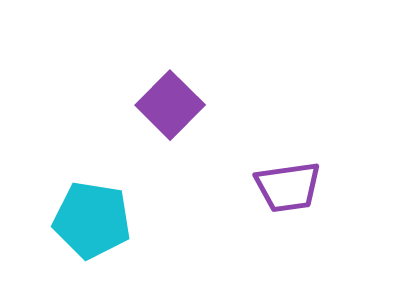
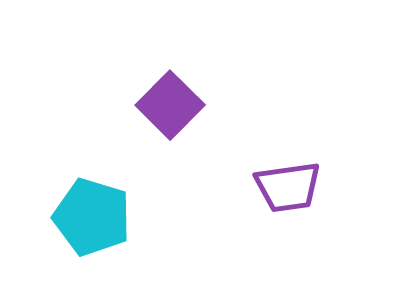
cyan pentagon: moved 3 px up; rotated 8 degrees clockwise
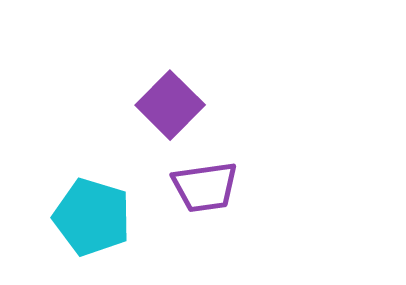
purple trapezoid: moved 83 px left
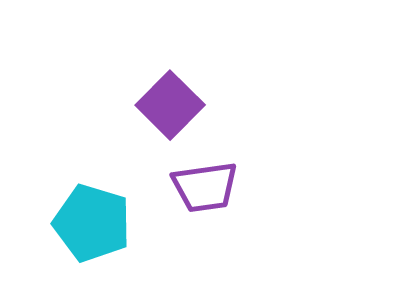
cyan pentagon: moved 6 px down
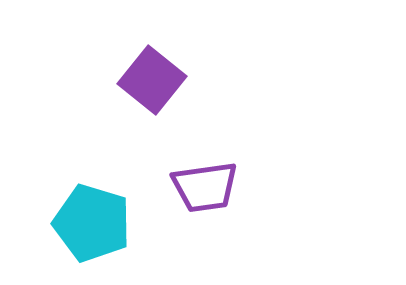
purple square: moved 18 px left, 25 px up; rotated 6 degrees counterclockwise
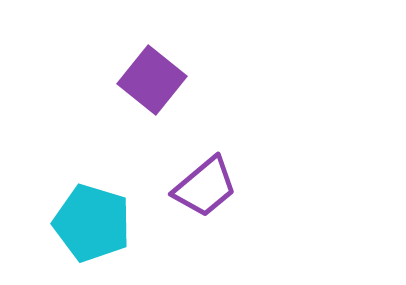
purple trapezoid: rotated 32 degrees counterclockwise
